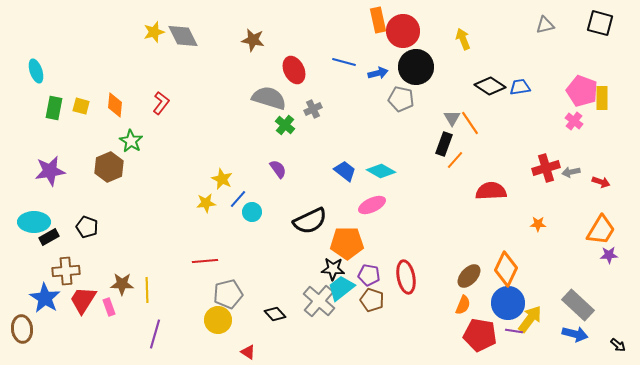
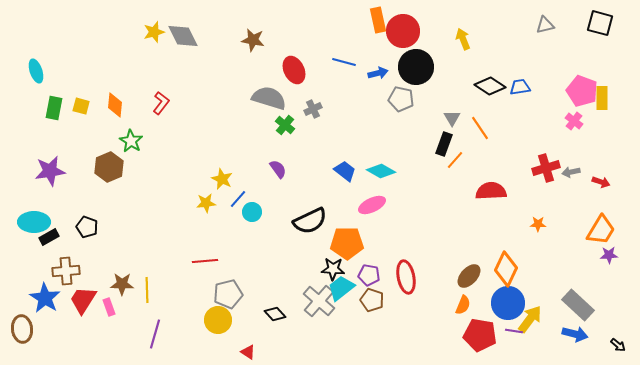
orange line at (470, 123): moved 10 px right, 5 px down
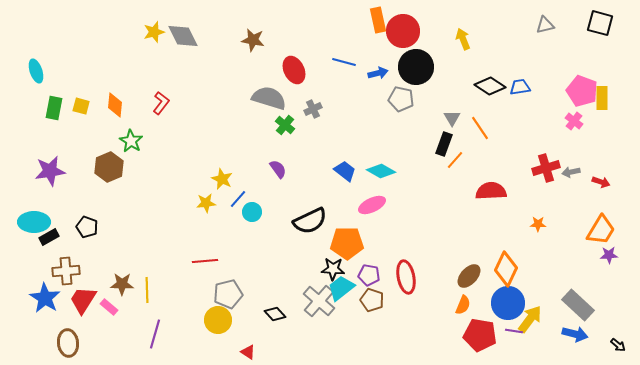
pink rectangle at (109, 307): rotated 30 degrees counterclockwise
brown ellipse at (22, 329): moved 46 px right, 14 px down
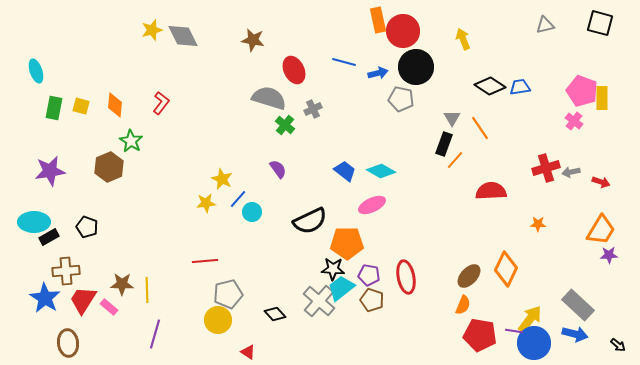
yellow star at (154, 32): moved 2 px left, 2 px up
blue circle at (508, 303): moved 26 px right, 40 px down
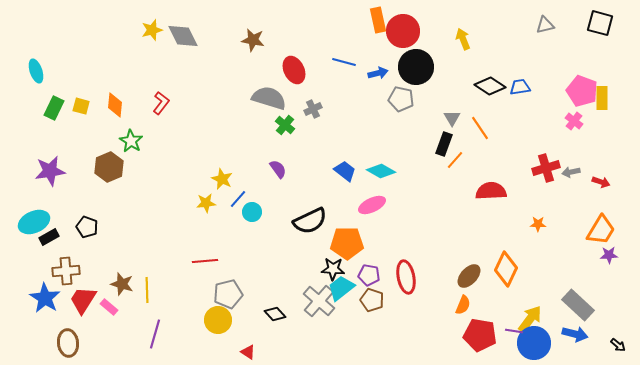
green rectangle at (54, 108): rotated 15 degrees clockwise
cyan ellipse at (34, 222): rotated 24 degrees counterclockwise
brown star at (122, 284): rotated 15 degrees clockwise
